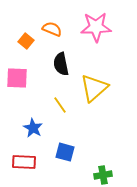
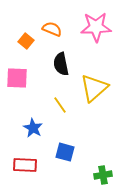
red rectangle: moved 1 px right, 3 px down
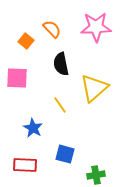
orange semicircle: rotated 24 degrees clockwise
blue square: moved 2 px down
green cross: moved 7 px left
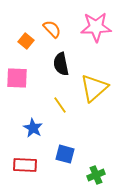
green cross: rotated 12 degrees counterclockwise
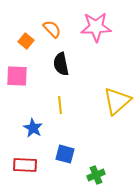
pink square: moved 2 px up
yellow triangle: moved 23 px right, 13 px down
yellow line: rotated 30 degrees clockwise
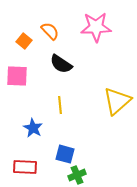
orange semicircle: moved 2 px left, 2 px down
orange square: moved 2 px left
black semicircle: rotated 45 degrees counterclockwise
red rectangle: moved 2 px down
green cross: moved 19 px left
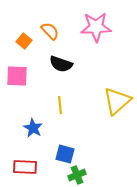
black semicircle: rotated 15 degrees counterclockwise
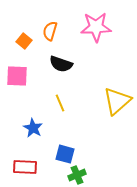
orange semicircle: rotated 120 degrees counterclockwise
yellow line: moved 2 px up; rotated 18 degrees counterclockwise
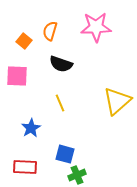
blue star: moved 2 px left; rotated 12 degrees clockwise
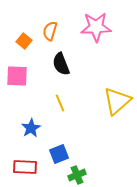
black semicircle: rotated 50 degrees clockwise
blue square: moved 6 px left; rotated 36 degrees counterclockwise
